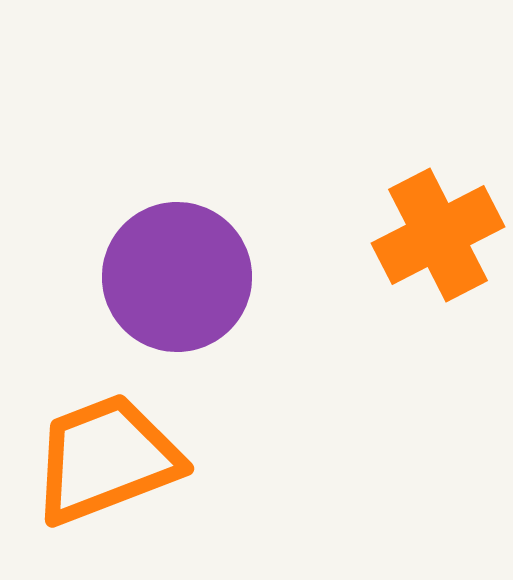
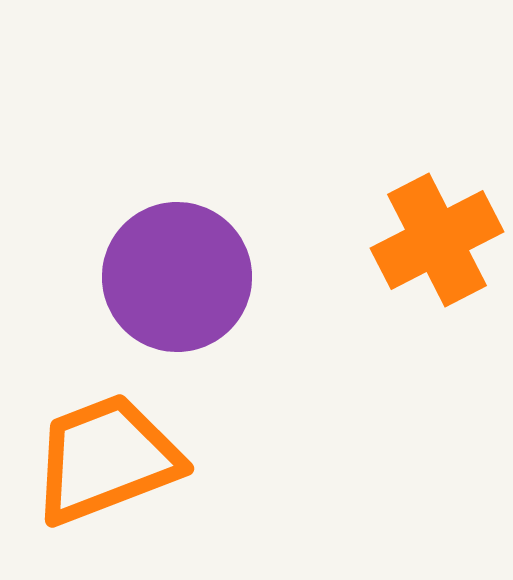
orange cross: moved 1 px left, 5 px down
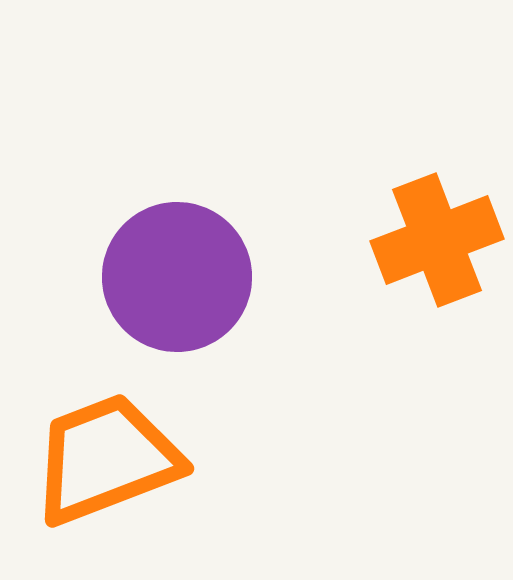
orange cross: rotated 6 degrees clockwise
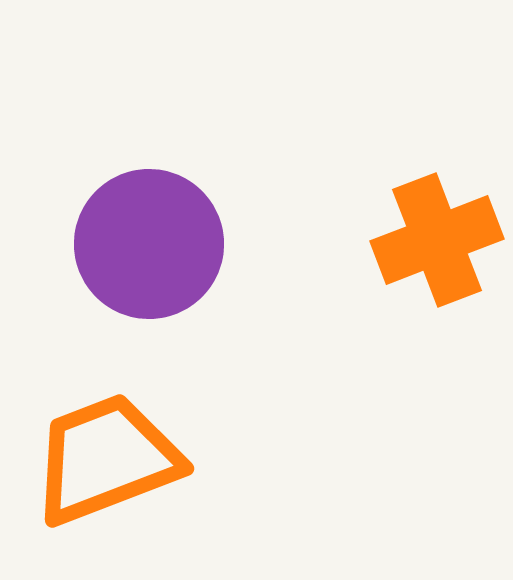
purple circle: moved 28 px left, 33 px up
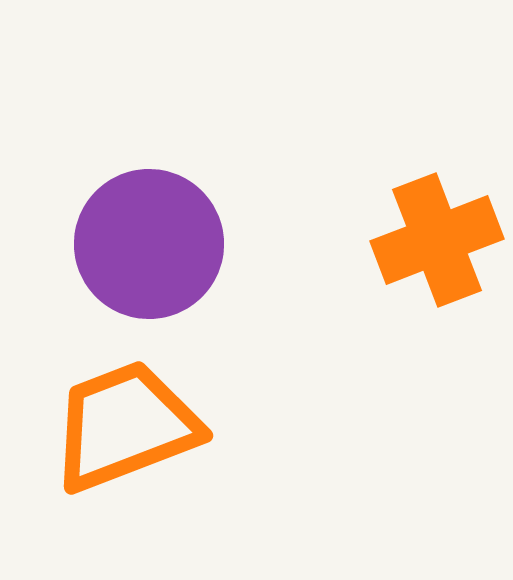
orange trapezoid: moved 19 px right, 33 px up
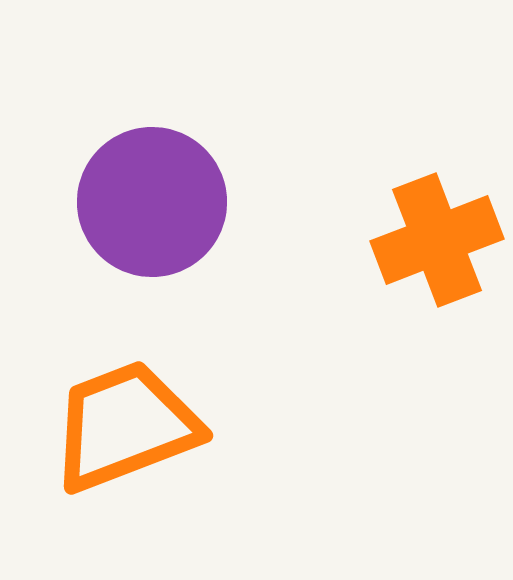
purple circle: moved 3 px right, 42 px up
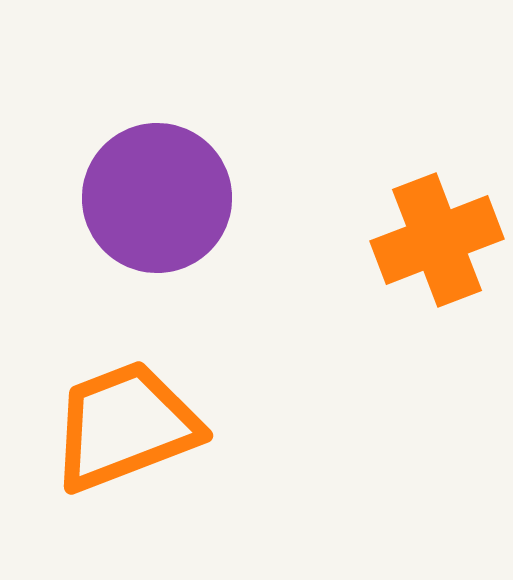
purple circle: moved 5 px right, 4 px up
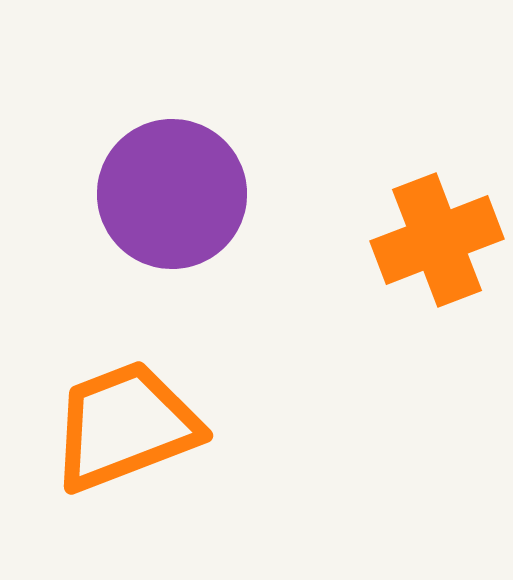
purple circle: moved 15 px right, 4 px up
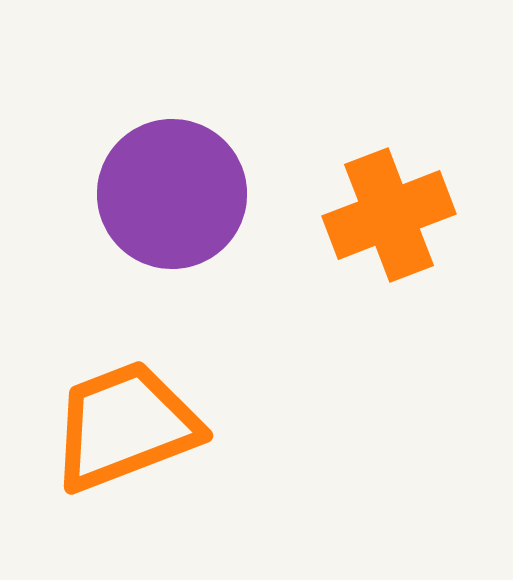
orange cross: moved 48 px left, 25 px up
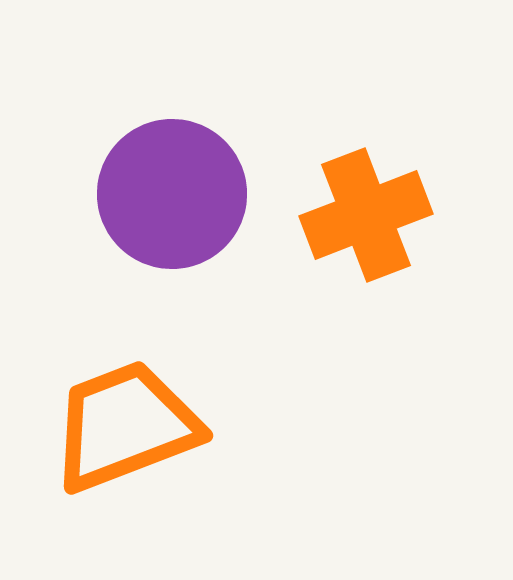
orange cross: moved 23 px left
